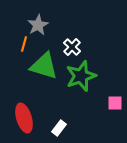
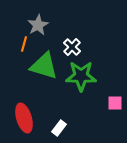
green star: rotated 20 degrees clockwise
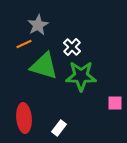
orange line: rotated 49 degrees clockwise
red ellipse: rotated 12 degrees clockwise
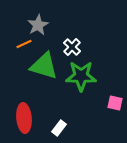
pink square: rotated 14 degrees clockwise
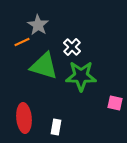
gray star: rotated 10 degrees counterclockwise
orange line: moved 2 px left, 2 px up
white rectangle: moved 3 px left, 1 px up; rotated 28 degrees counterclockwise
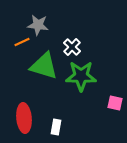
gray star: rotated 25 degrees counterclockwise
